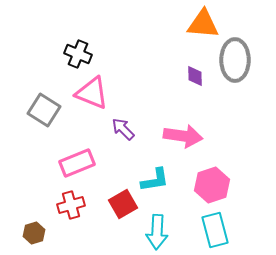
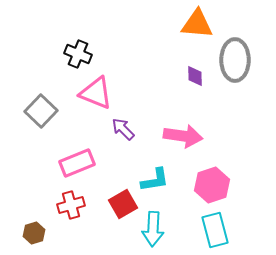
orange triangle: moved 6 px left
pink triangle: moved 4 px right
gray square: moved 3 px left, 1 px down; rotated 12 degrees clockwise
cyan arrow: moved 4 px left, 3 px up
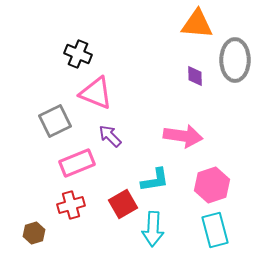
gray square: moved 14 px right, 10 px down; rotated 20 degrees clockwise
purple arrow: moved 13 px left, 7 px down
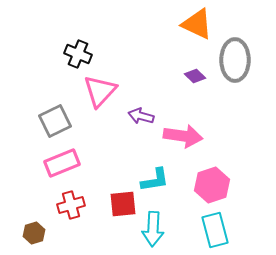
orange triangle: rotated 20 degrees clockwise
purple diamond: rotated 45 degrees counterclockwise
pink triangle: moved 4 px right, 2 px up; rotated 51 degrees clockwise
purple arrow: moved 31 px right, 20 px up; rotated 30 degrees counterclockwise
pink rectangle: moved 15 px left
red square: rotated 24 degrees clockwise
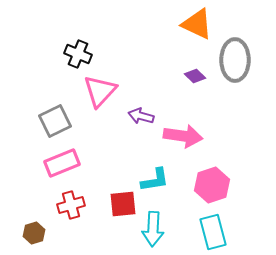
cyan rectangle: moved 2 px left, 2 px down
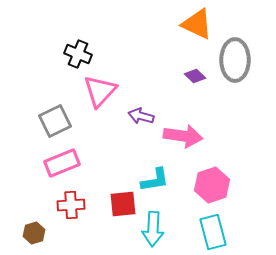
red cross: rotated 12 degrees clockwise
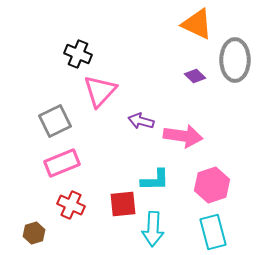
purple arrow: moved 5 px down
cyan L-shape: rotated 8 degrees clockwise
red cross: rotated 28 degrees clockwise
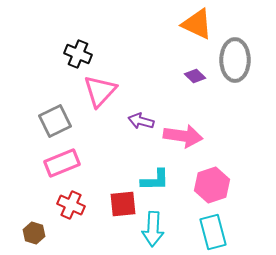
brown hexagon: rotated 25 degrees counterclockwise
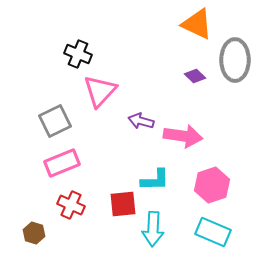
cyan rectangle: rotated 52 degrees counterclockwise
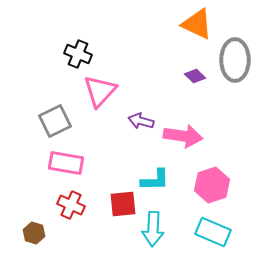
pink rectangle: moved 4 px right; rotated 32 degrees clockwise
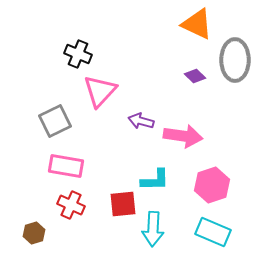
pink rectangle: moved 3 px down
brown hexagon: rotated 25 degrees clockwise
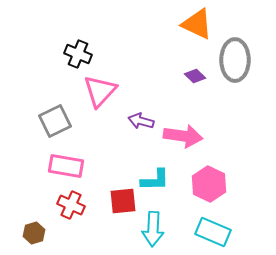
pink hexagon: moved 3 px left, 1 px up; rotated 16 degrees counterclockwise
red square: moved 3 px up
